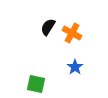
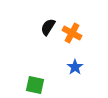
green square: moved 1 px left, 1 px down
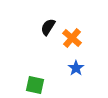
orange cross: moved 5 px down; rotated 12 degrees clockwise
blue star: moved 1 px right, 1 px down
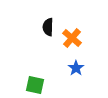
black semicircle: rotated 30 degrees counterclockwise
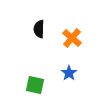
black semicircle: moved 9 px left, 2 px down
blue star: moved 7 px left, 5 px down
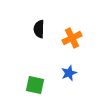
orange cross: rotated 24 degrees clockwise
blue star: rotated 14 degrees clockwise
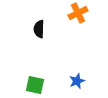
orange cross: moved 6 px right, 25 px up
blue star: moved 8 px right, 8 px down
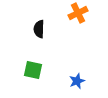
green square: moved 2 px left, 15 px up
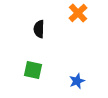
orange cross: rotated 18 degrees counterclockwise
